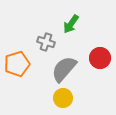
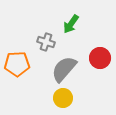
orange pentagon: rotated 15 degrees clockwise
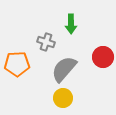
green arrow: rotated 36 degrees counterclockwise
red circle: moved 3 px right, 1 px up
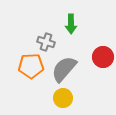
orange pentagon: moved 14 px right, 2 px down
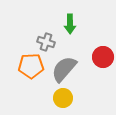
green arrow: moved 1 px left
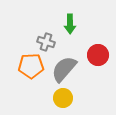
red circle: moved 5 px left, 2 px up
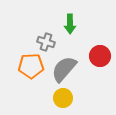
red circle: moved 2 px right, 1 px down
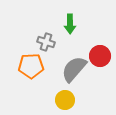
gray semicircle: moved 10 px right
yellow circle: moved 2 px right, 2 px down
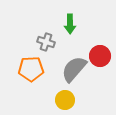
orange pentagon: moved 3 px down
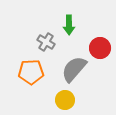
green arrow: moved 1 px left, 1 px down
gray cross: rotated 12 degrees clockwise
red circle: moved 8 px up
orange pentagon: moved 3 px down
